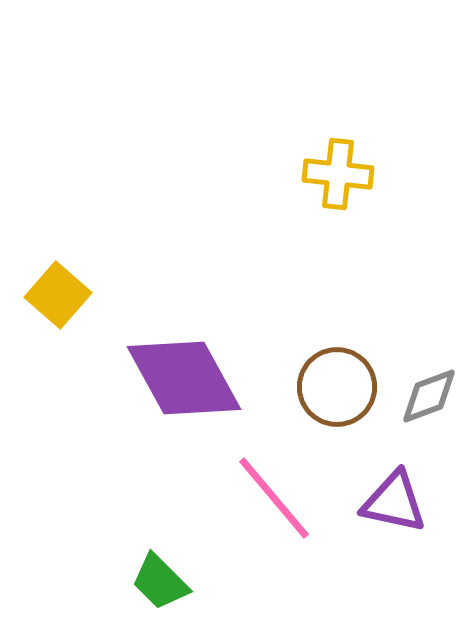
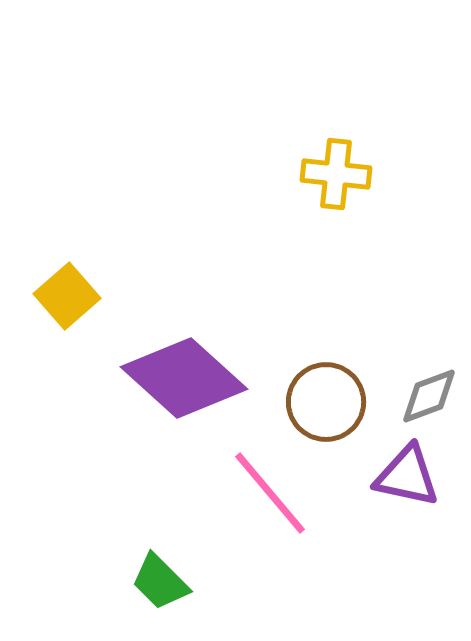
yellow cross: moved 2 px left
yellow square: moved 9 px right, 1 px down; rotated 8 degrees clockwise
purple diamond: rotated 19 degrees counterclockwise
brown circle: moved 11 px left, 15 px down
pink line: moved 4 px left, 5 px up
purple triangle: moved 13 px right, 26 px up
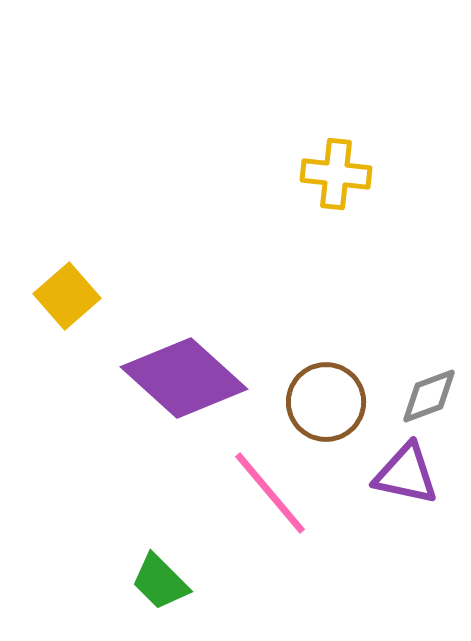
purple triangle: moved 1 px left, 2 px up
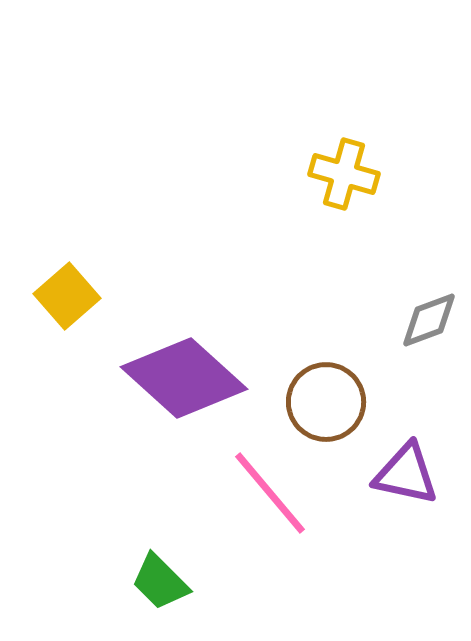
yellow cross: moved 8 px right; rotated 10 degrees clockwise
gray diamond: moved 76 px up
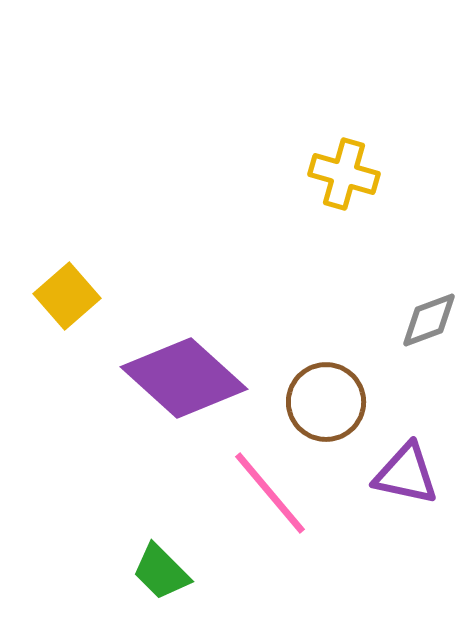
green trapezoid: moved 1 px right, 10 px up
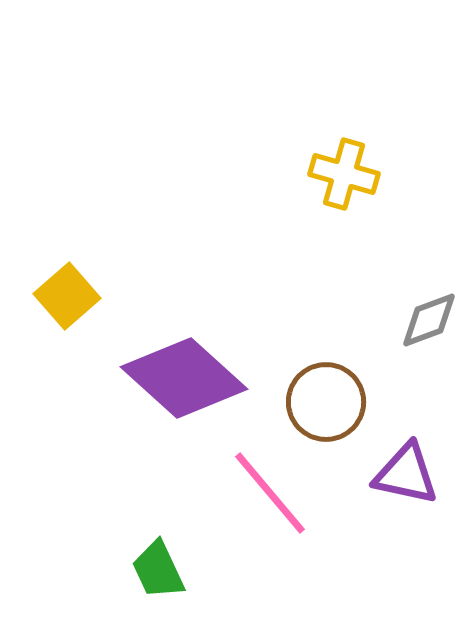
green trapezoid: moved 3 px left, 2 px up; rotated 20 degrees clockwise
